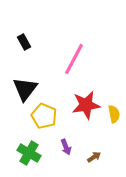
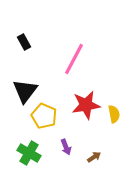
black triangle: moved 2 px down
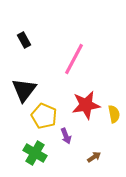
black rectangle: moved 2 px up
black triangle: moved 1 px left, 1 px up
purple arrow: moved 11 px up
green cross: moved 6 px right
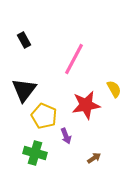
yellow semicircle: moved 25 px up; rotated 18 degrees counterclockwise
green cross: rotated 15 degrees counterclockwise
brown arrow: moved 1 px down
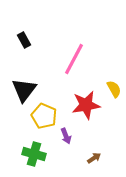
green cross: moved 1 px left, 1 px down
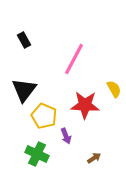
red star: moved 1 px left; rotated 12 degrees clockwise
green cross: moved 3 px right; rotated 10 degrees clockwise
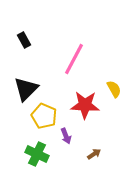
black triangle: moved 2 px right, 1 px up; rotated 8 degrees clockwise
brown arrow: moved 4 px up
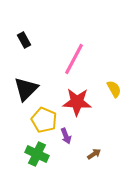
red star: moved 8 px left, 3 px up
yellow pentagon: moved 4 px down
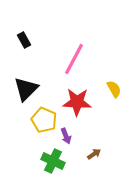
green cross: moved 16 px right, 7 px down
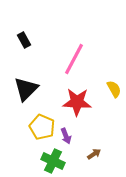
yellow pentagon: moved 2 px left, 7 px down
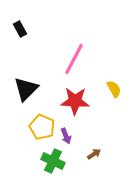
black rectangle: moved 4 px left, 11 px up
red star: moved 2 px left, 1 px up
